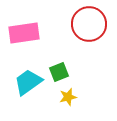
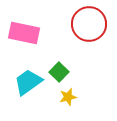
pink rectangle: rotated 20 degrees clockwise
green square: rotated 24 degrees counterclockwise
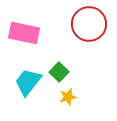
cyan trapezoid: rotated 16 degrees counterclockwise
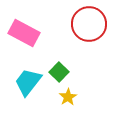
pink rectangle: rotated 16 degrees clockwise
yellow star: rotated 18 degrees counterclockwise
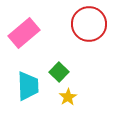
pink rectangle: rotated 68 degrees counterclockwise
cyan trapezoid: moved 4 px down; rotated 140 degrees clockwise
